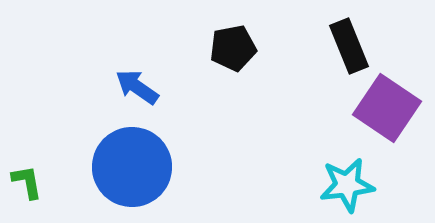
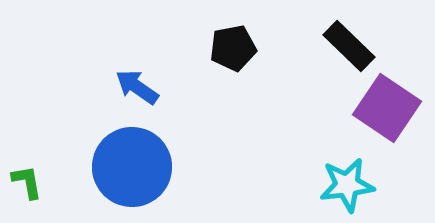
black rectangle: rotated 24 degrees counterclockwise
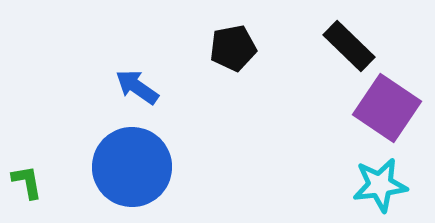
cyan star: moved 33 px right
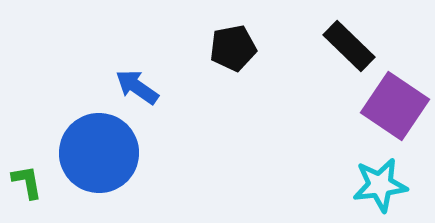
purple square: moved 8 px right, 2 px up
blue circle: moved 33 px left, 14 px up
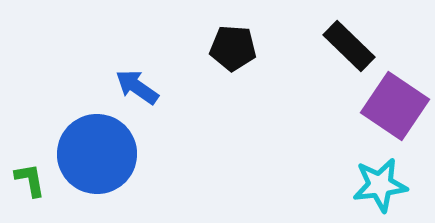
black pentagon: rotated 15 degrees clockwise
blue circle: moved 2 px left, 1 px down
green L-shape: moved 3 px right, 2 px up
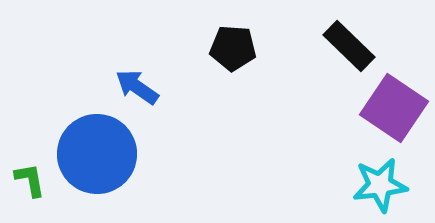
purple square: moved 1 px left, 2 px down
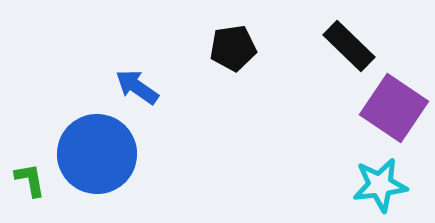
black pentagon: rotated 12 degrees counterclockwise
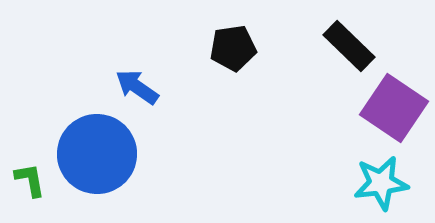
cyan star: moved 1 px right, 2 px up
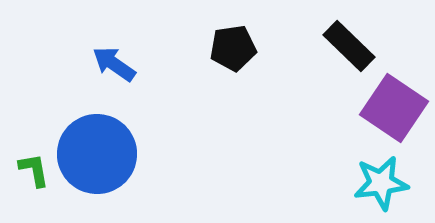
blue arrow: moved 23 px left, 23 px up
green L-shape: moved 4 px right, 10 px up
